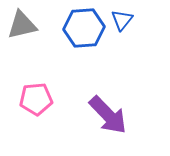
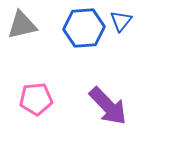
blue triangle: moved 1 px left, 1 px down
purple arrow: moved 9 px up
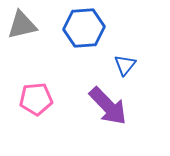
blue triangle: moved 4 px right, 44 px down
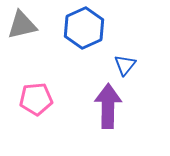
blue hexagon: rotated 21 degrees counterclockwise
purple arrow: rotated 135 degrees counterclockwise
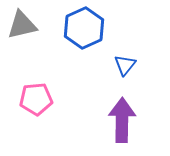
purple arrow: moved 14 px right, 14 px down
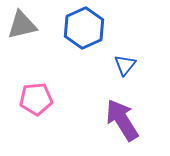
purple arrow: rotated 33 degrees counterclockwise
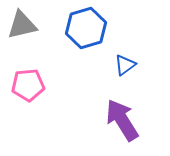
blue hexagon: moved 2 px right; rotated 9 degrees clockwise
blue triangle: rotated 15 degrees clockwise
pink pentagon: moved 8 px left, 14 px up
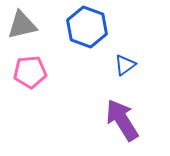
blue hexagon: moved 1 px right, 1 px up; rotated 24 degrees counterclockwise
pink pentagon: moved 2 px right, 13 px up
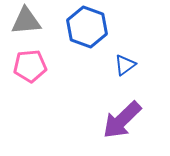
gray triangle: moved 4 px right, 4 px up; rotated 8 degrees clockwise
pink pentagon: moved 6 px up
purple arrow: rotated 102 degrees counterclockwise
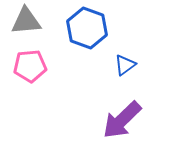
blue hexagon: moved 1 px down
